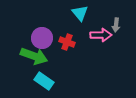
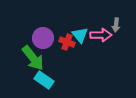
cyan triangle: moved 22 px down
purple circle: moved 1 px right
green arrow: moved 1 px left, 2 px down; rotated 32 degrees clockwise
cyan rectangle: moved 1 px up
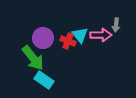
red cross: moved 1 px right, 1 px up
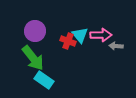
gray arrow: moved 21 px down; rotated 88 degrees clockwise
purple circle: moved 8 px left, 7 px up
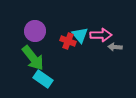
gray arrow: moved 1 px left, 1 px down
cyan rectangle: moved 1 px left, 1 px up
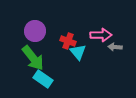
cyan triangle: moved 2 px left, 17 px down
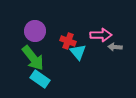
cyan rectangle: moved 3 px left
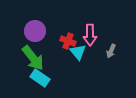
pink arrow: moved 11 px left; rotated 90 degrees clockwise
gray arrow: moved 4 px left, 4 px down; rotated 72 degrees counterclockwise
cyan rectangle: moved 1 px up
